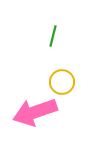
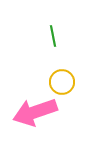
green line: rotated 25 degrees counterclockwise
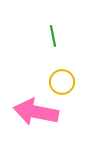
pink arrow: moved 1 px right; rotated 30 degrees clockwise
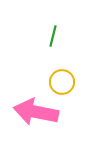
green line: rotated 25 degrees clockwise
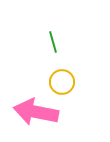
green line: moved 6 px down; rotated 30 degrees counterclockwise
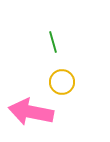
pink arrow: moved 5 px left
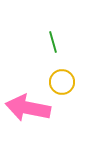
pink arrow: moved 3 px left, 4 px up
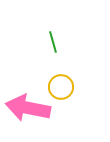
yellow circle: moved 1 px left, 5 px down
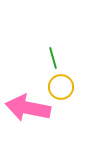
green line: moved 16 px down
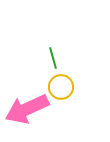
pink arrow: moved 1 px left, 1 px down; rotated 36 degrees counterclockwise
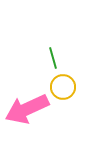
yellow circle: moved 2 px right
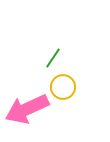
green line: rotated 50 degrees clockwise
